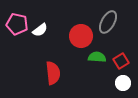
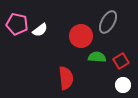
red semicircle: moved 13 px right, 5 px down
white circle: moved 2 px down
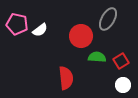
gray ellipse: moved 3 px up
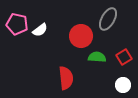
red square: moved 3 px right, 4 px up
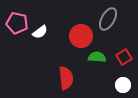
pink pentagon: moved 1 px up
white semicircle: moved 2 px down
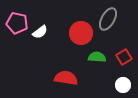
red circle: moved 3 px up
red semicircle: rotated 75 degrees counterclockwise
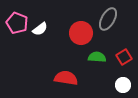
pink pentagon: rotated 10 degrees clockwise
white semicircle: moved 3 px up
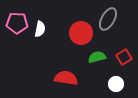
pink pentagon: rotated 20 degrees counterclockwise
white semicircle: rotated 42 degrees counterclockwise
green semicircle: rotated 18 degrees counterclockwise
white circle: moved 7 px left, 1 px up
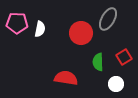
green semicircle: moved 1 px right, 5 px down; rotated 78 degrees counterclockwise
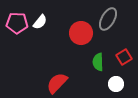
white semicircle: moved 7 px up; rotated 28 degrees clockwise
red semicircle: moved 9 px left, 5 px down; rotated 55 degrees counterclockwise
